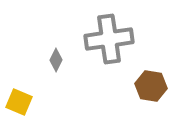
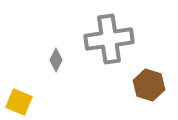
brown hexagon: moved 2 px left, 1 px up; rotated 8 degrees clockwise
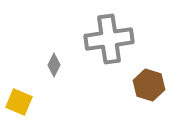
gray diamond: moved 2 px left, 5 px down
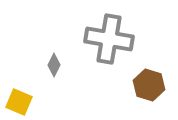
gray cross: rotated 18 degrees clockwise
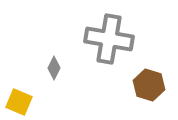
gray diamond: moved 3 px down
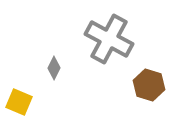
gray cross: rotated 18 degrees clockwise
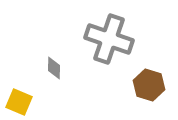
gray cross: rotated 9 degrees counterclockwise
gray diamond: rotated 25 degrees counterclockwise
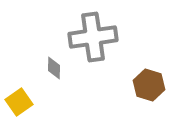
gray cross: moved 16 px left, 2 px up; rotated 27 degrees counterclockwise
yellow square: rotated 32 degrees clockwise
